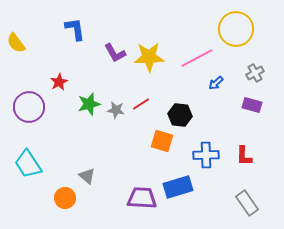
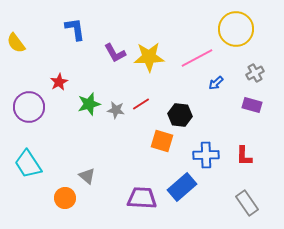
blue rectangle: moved 4 px right; rotated 24 degrees counterclockwise
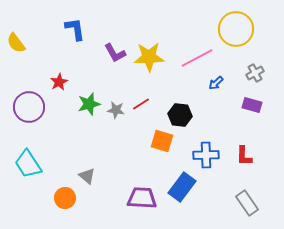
blue rectangle: rotated 12 degrees counterclockwise
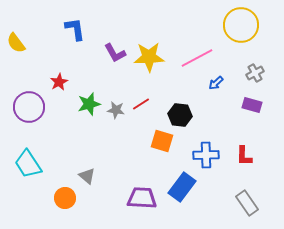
yellow circle: moved 5 px right, 4 px up
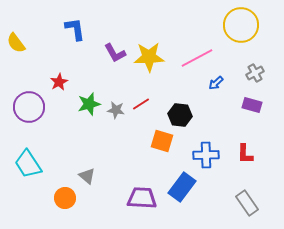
red L-shape: moved 1 px right, 2 px up
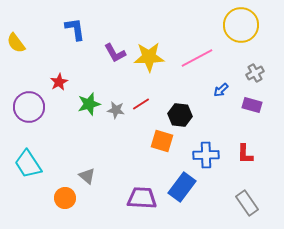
blue arrow: moved 5 px right, 7 px down
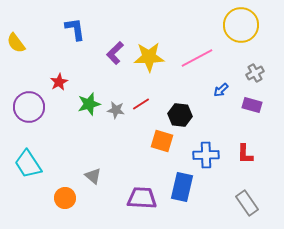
purple L-shape: rotated 75 degrees clockwise
gray triangle: moved 6 px right
blue rectangle: rotated 24 degrees counterclockwise
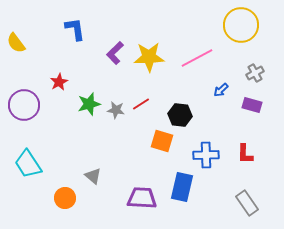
purple circle: moved 5 px left, 2 px up
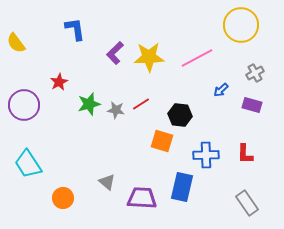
gray triangle: moved 14 px right, 6 px down
orange circle: moved 2 px left
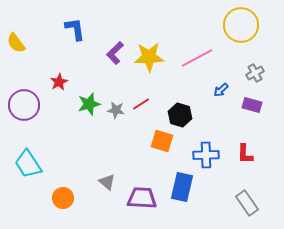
black hexagon: rotated 10 degrees clockwise
